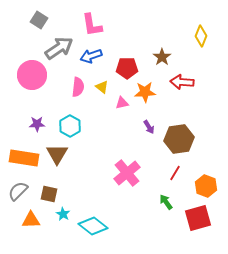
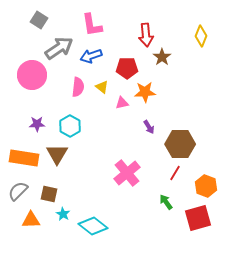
red arrow: moved 36 px left, 47 px up; rotated 100 degrees counterclockwise
brown hexagon: moved 1 px right, 5 px down; rotated 8 degrees clockwise
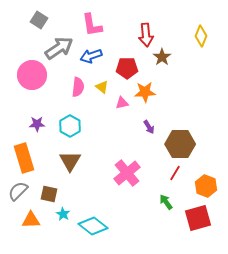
brown triangle: moved 13 px right, 7 px down
orange rectangle: rotated 64 degrees clockwise
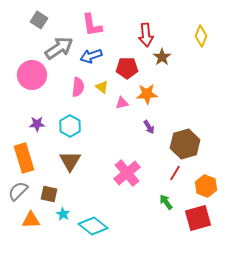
orange star: moved 2 px right, 2 px down
brown hexagon: moved 5 px right; rotated 16 degrees counterclockwise
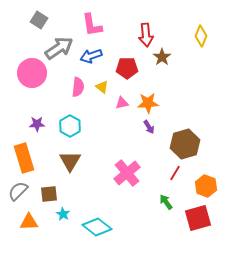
pink circle: moved 2 px up
orange star: moved 1 px right, 9 px down
brown square: rotated 18 degrees counterclockwise
orange triangle: moved 2 px left, 2 px down
cyan diamond: moved 4 px right, 1 px down
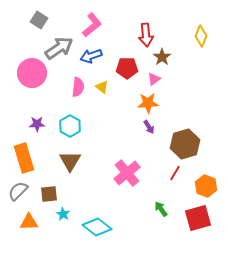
pink L-shape: rotated 120 degrees counterclockwise
pink triangle: moved 32 px right, 24 px up; rotated 24 degrees counterclockwise
green arrow: moved 5 px left, 7 px down
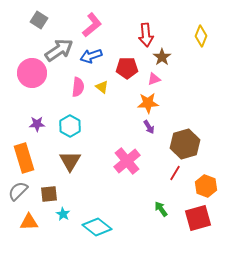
gray arrow: moved 2 px down
pink triangle: rotated 16 degrees clockwise
pink cross: moved 12 px up
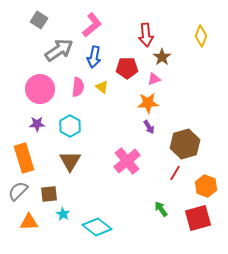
blue arrow: moved 3 px right, 1 px down; rotated 60 degrees counterclockwise
pink circle: moved 8 px right, 16 px down
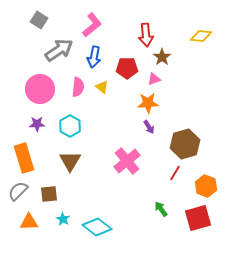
yellow diamond: rotated 75 degrees clockwise
cyan star: moved 5 px down
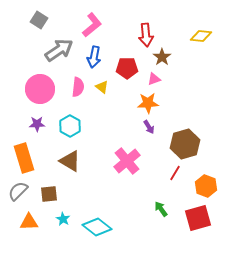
brown triangle: rotated 30 degrees counterclockwise
